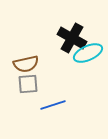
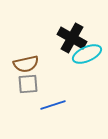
cyan ellipse: moved 1 px left, 1 px down
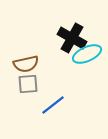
blue line: rotated 20 degrees counterclockwise
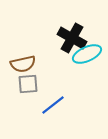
brown semicircle: moved 3 px left
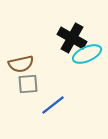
brown semicircle: moved 2 px left
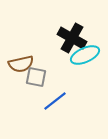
cyan ellipse: moved 2 px left, 1 px down
gray square: moved 8 px right, 7 px up; rotated 15 degrees clockwise
blue line: moved 2 px right, 4 px up
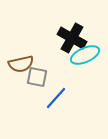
gray square: moved 1 px right
blue line: moved 1 px right, 3 px up; rotated 10 degrees counterclockwise
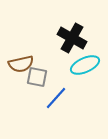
cyan ellipse: moved 10 px down
